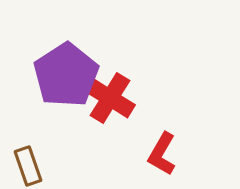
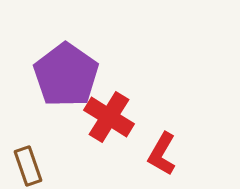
purple pentagon: rotated 4 degrees counterclockwise
red cross: moved 1 px left, 19 px down
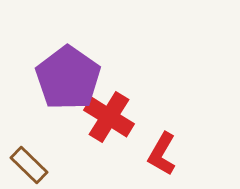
purple pentagon: moved 2 px right, 3 px down
brown rectangle: moved 1 px right, 1 px up; rotated 27 degrees counterclockwise
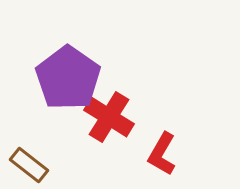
brown rectangle: rotated 6 degrees counterclockwise
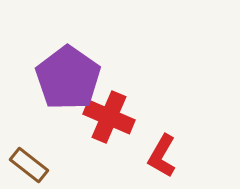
red cross: rotated 9 degrees counterclockwise
red L-shape: moved 2 px down
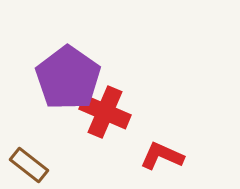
red cross: moved 4 px left, 5 px up
red L-shape: rotated 84 degrees clockwise
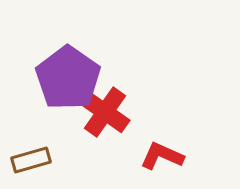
red cross: rotated 12 degrees clockwise
brown rectangle: moved 2 px right, 5 px up; rotated 54 degrees counterclockwise
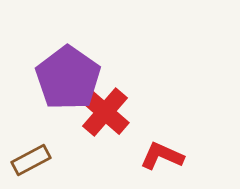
red cross: rotated 6 degrees clockwise
brown rectangle: rotated 12 degrees counterclockwise
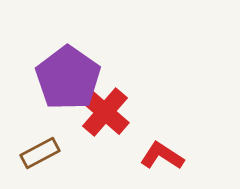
red L-shape: rotated 9 degrees clockwise
brown rectangle: moved 9 px right, 7 px up
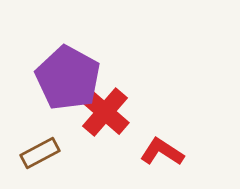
purple pentagon: rotated 6 degrees counterclockwise
red L-shape: moved 4 px up
